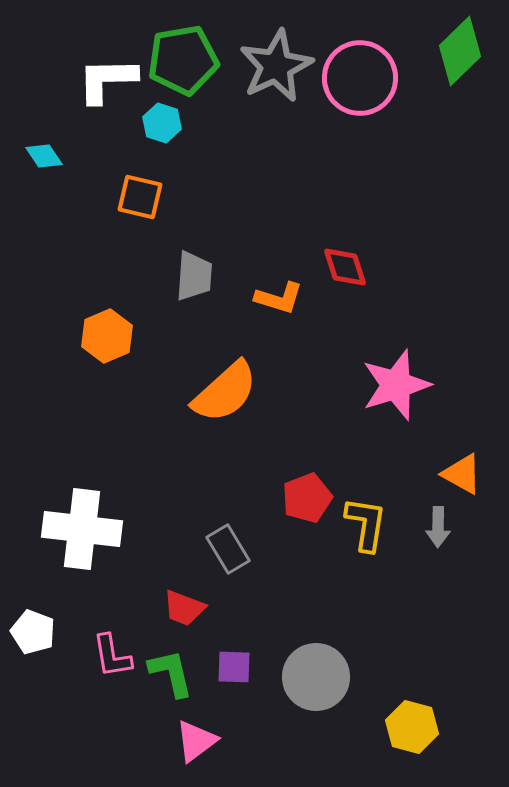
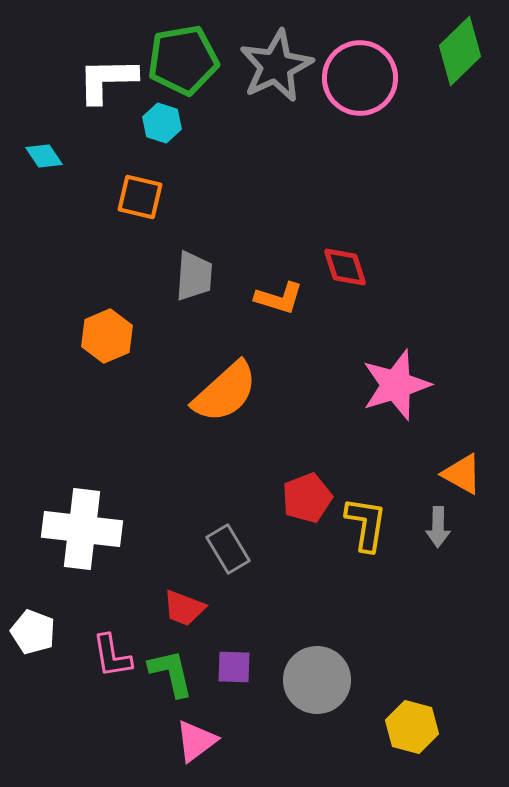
gray circle: moved 1 px right, 3 px down
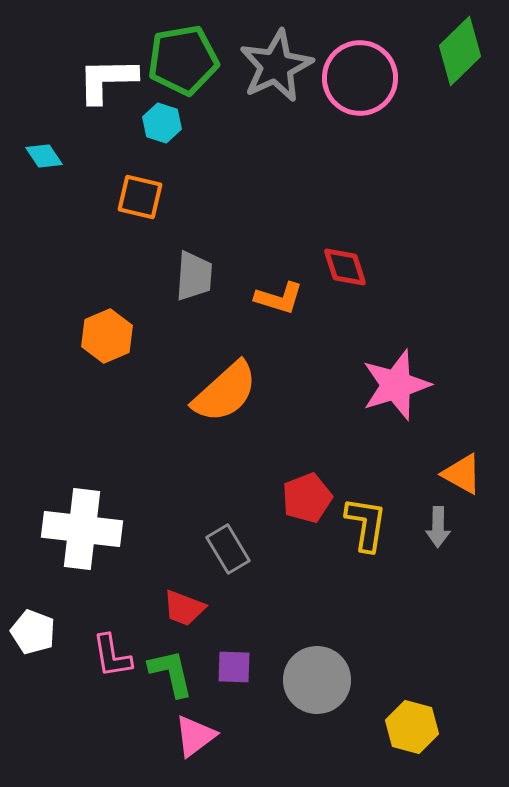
pink triangle: moved 1 px left, 5 px up
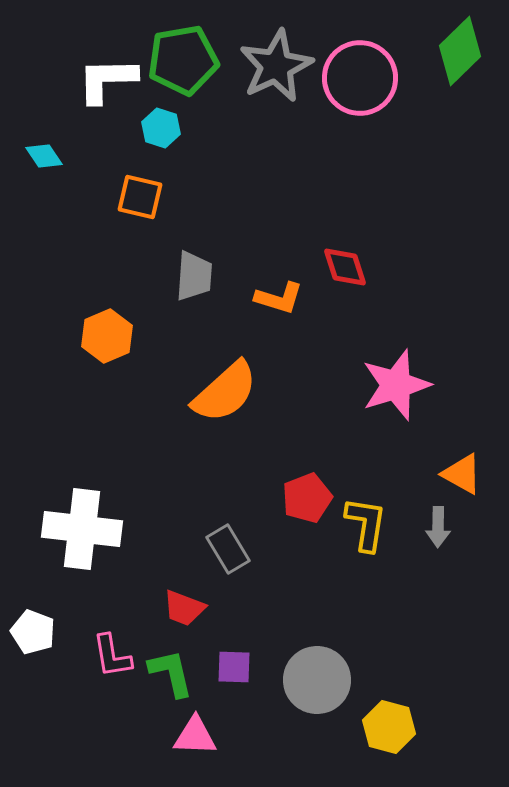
cyan hexagon: moved 1 px left, 5 px down
yellow hexagon: moved 23 px left
pink triangle: rotated 39 degrees clockwise
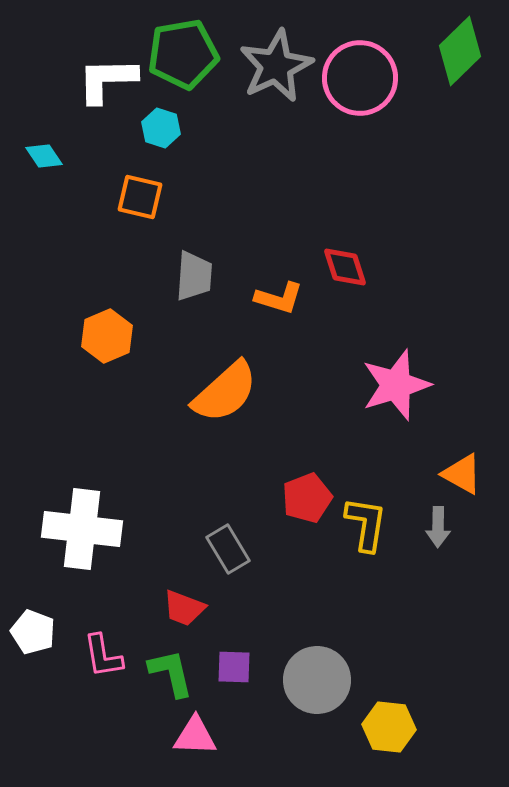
green pentagon: moved 6 px up
pink L-shape: moved 9 px left
yellow hexagon: rotated 9 degrees counterclockwise
